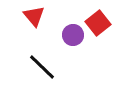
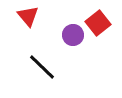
red triangle: moved 6 px left
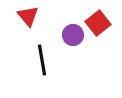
black line: moved 7 px up; rotated 36 degrees clockwise
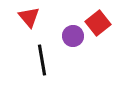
red triangle: moved 1 px right, 1 px down
purple circle: moved 1 px down
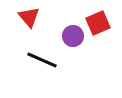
red square: rotated 15 degrees clockwise
black line: rotated 56 degrees counterclockwise
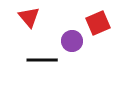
purple circle: moved 1 px left, 5 px down
black line: rotated 24 degrees counterclockwise
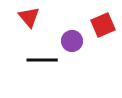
red square: moved 5 px right, 2 px down
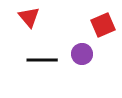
purple circle: moved 10 px right, 13 px down
